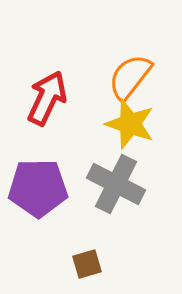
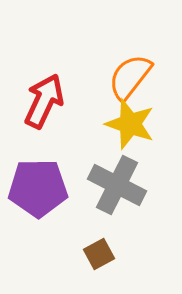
red arrow: moved 3 px left, 3 px down
gray cross: moved 1 px right, 1 px down
brown square: moved 12 px right, 10 px up; rotated 12 degrees counterclockwise
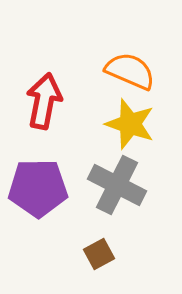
orange semicircle: moved 6 px up; rotated 75 degrees clockwise
red arrow: rotated 14 degrees counterclockwise
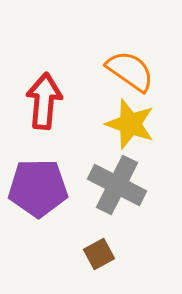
orange semicircle: rotated 12 degrees clockwise
red arrow: rotated 6 degrees counterclockwise
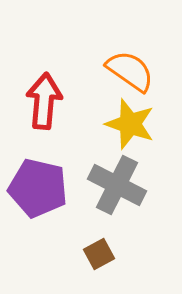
purple pentagon: rotated 14 degrees clockwise
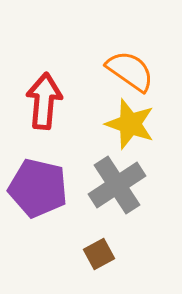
gray cross: rotated 30 degrees clockwise
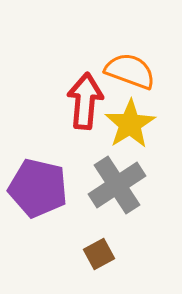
orange semicircle: rotated 15 degrees counterclockwise
red arrow: moved 41 px right
yellow star: rotated 21 degrees clockwise
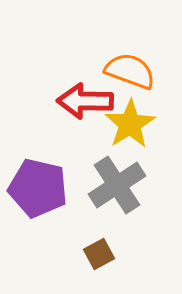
red arrow: rotated 94 degrees counterclockwise
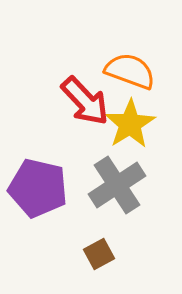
red arrow: rotated 134 degrees counterclockwise
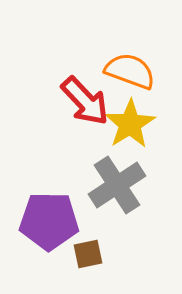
purple pentagon: moved 11 px right, 33 px down; rotated 12 degrees counterclockwise
brown square: moved 11 px left; rotated 16 degrees clockwise
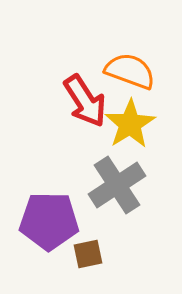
red arrow: rotated 10 degrees clockwise
